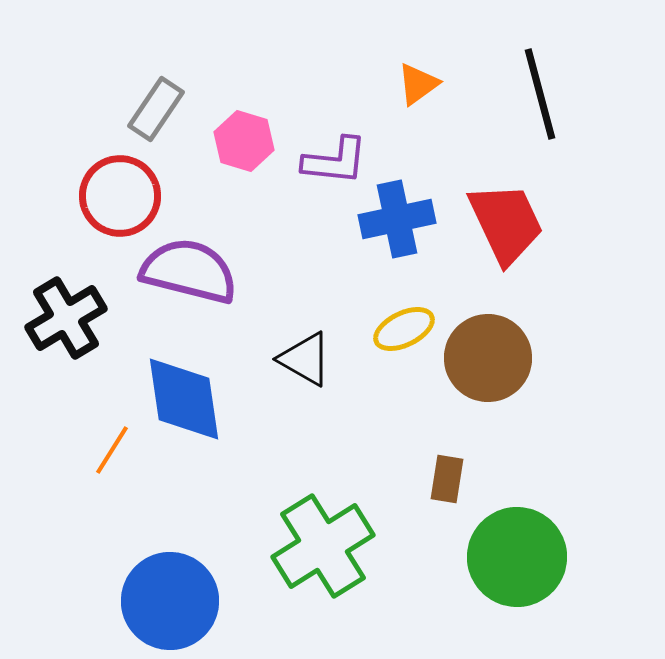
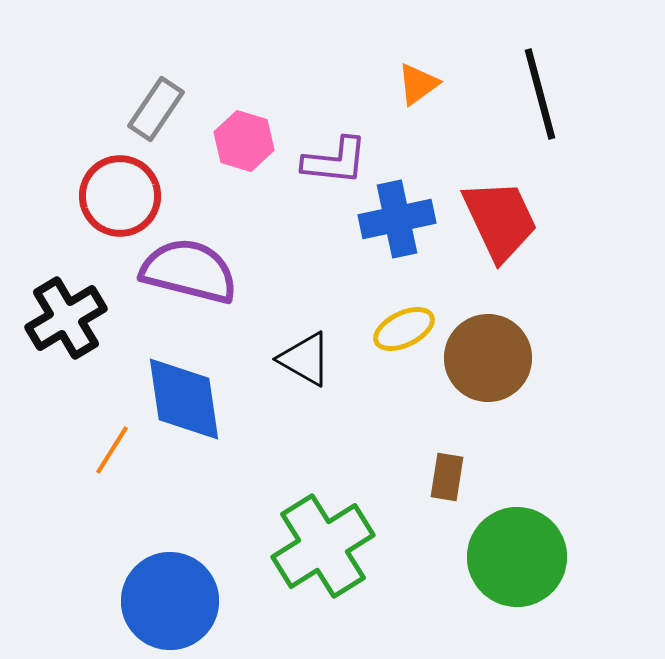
red trapezoid: moved 6 px left, 3 px up
brown rectangle: moved 2 px up
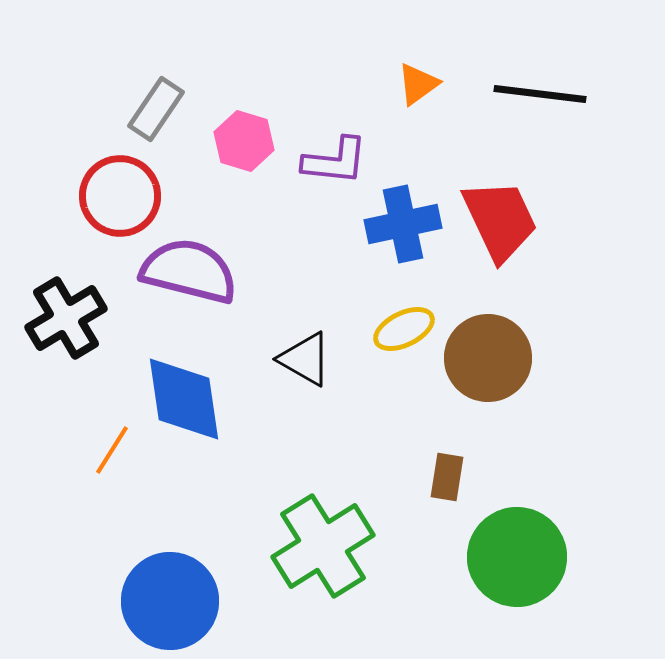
black line: rotated 68 degrees counterclockwise
blue cross: moved 6 px right, 5 px down
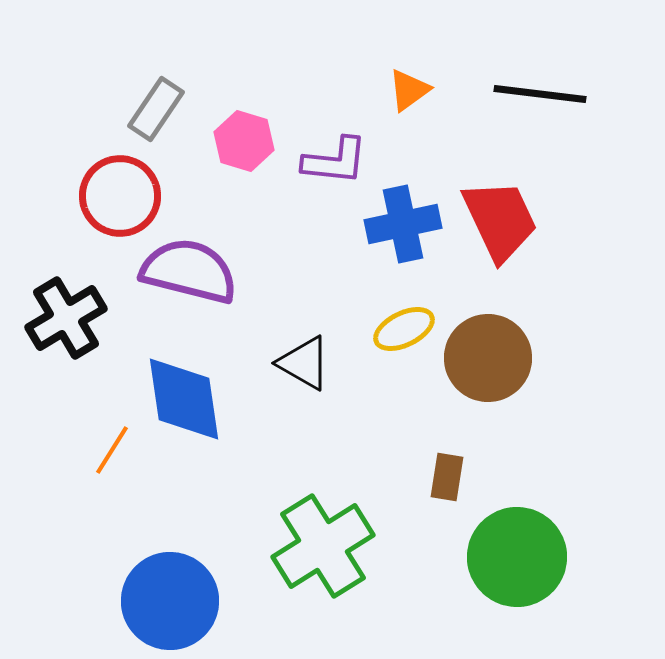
orange triangle: moved 9 px left, 6 px down
black triangle: moved 1 px left, 4 px down
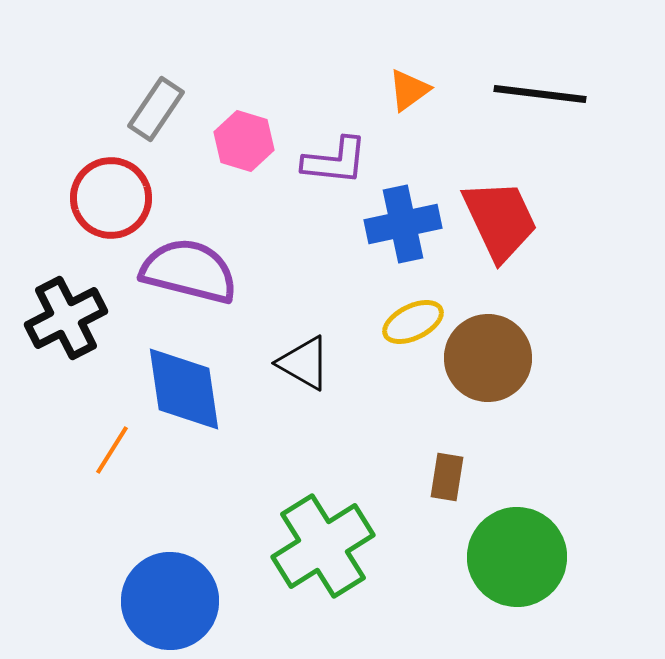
red circle: moved 9 px left, 2 px down
black cross: rotated 4 degrees clockwise
yellow ellipse: moved 9 px right, 7 px up
blue diamond: moved 10 px up
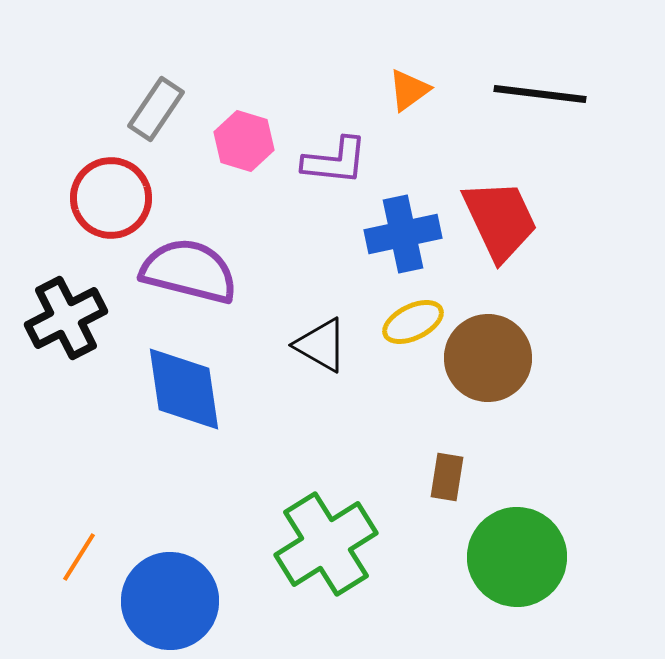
blue cross: moved 10 px down
black triangle: moved 17 px right, 18 px up
orange line: moved 33 px left, 107 px down
green cross: moved 3 px right, 2 px up
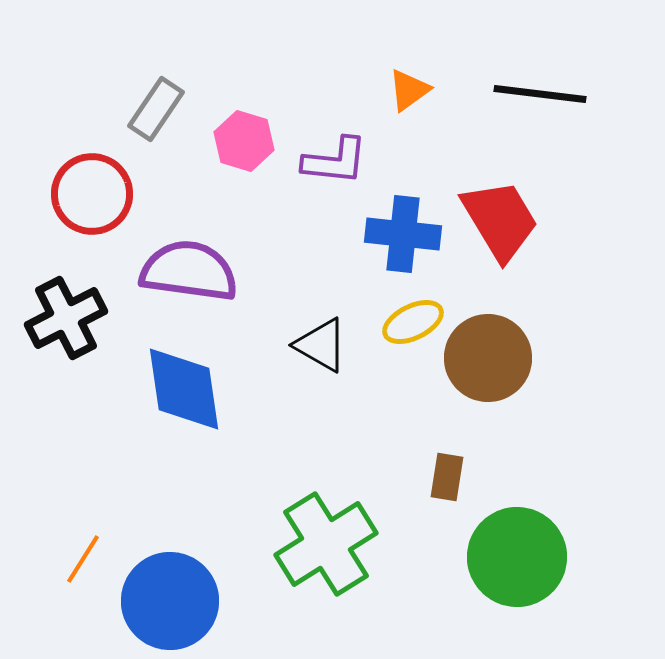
red circle: moved 19 px left, 4 px up
red trapezoid: rotated 6 degrees counterclockwise
blue cross: rotated 18 degrees clockwise
purple semicircle: rotated 6 degrees counterclockwise
orange line: moved 4 px right, 2 px down
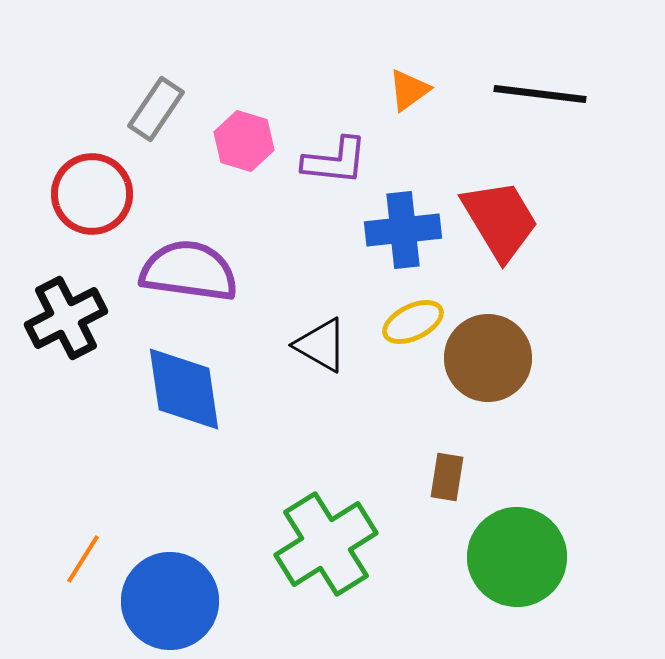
blue cross: moved 4 px up; rotated 12 degrees counterclockwise
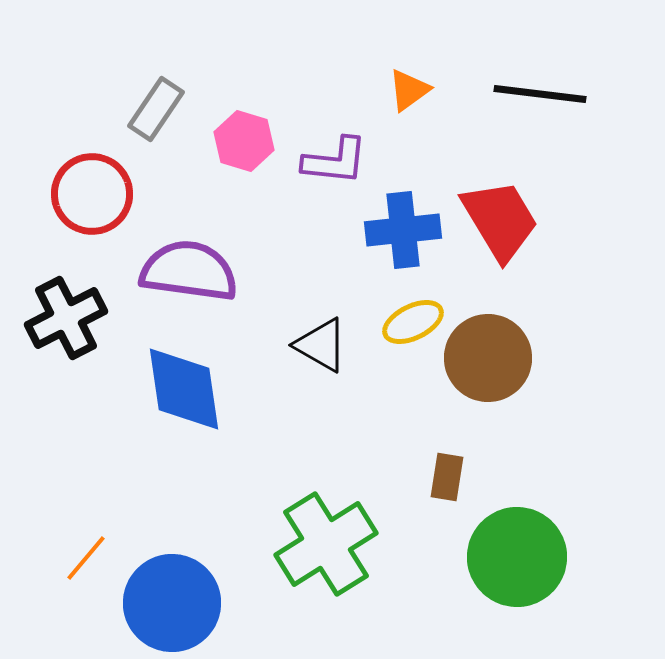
orange line: moved 3 px right, 1 px up; rotated 8 degrees clockwise
blue circle: moved 2 px right, 2 px down
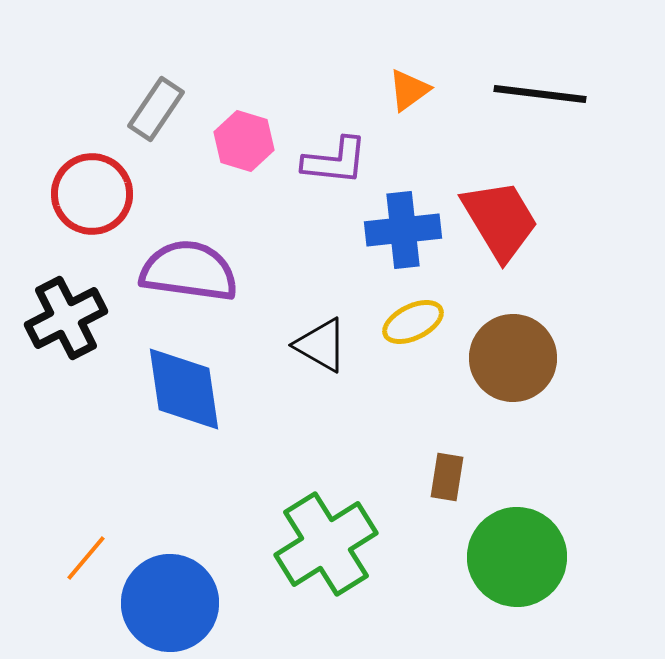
brown circle: moved 25 px right
blue circle: moved 2 px left
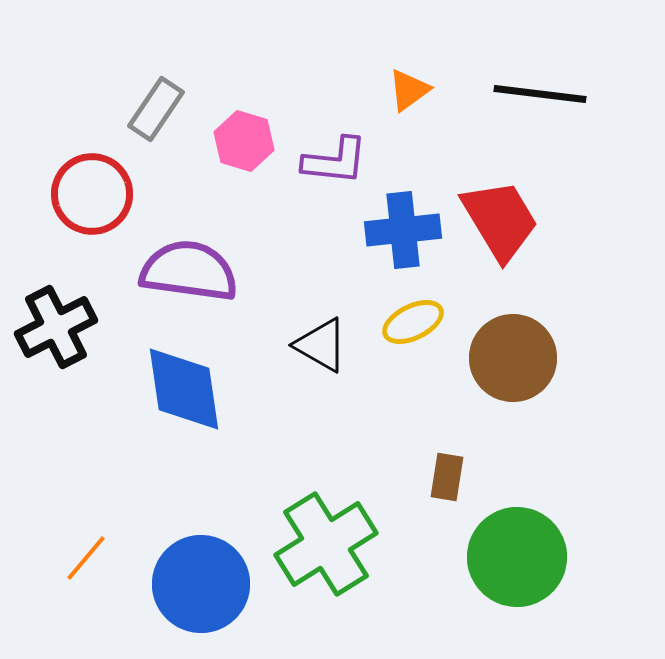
black cross: moved 10 px left, 9 px down
blue circle: moved 31 px right, 19 px up
